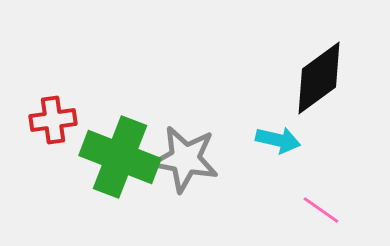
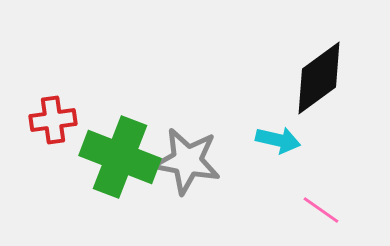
gray star: moved 2 px right, 2 px down
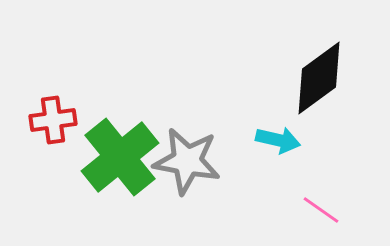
green cross: rotated 30 degrees clockwise
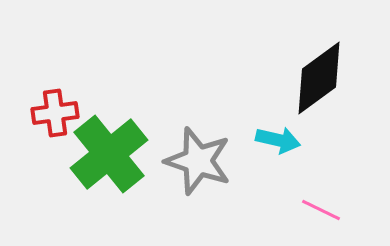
red cross: moved 2 px right, 7 px up
green cross: moved 11 px left, 3 px up
gray star: moved 11 px right; rotated 8 degrees clockwise
pink line: rotated 9 degrees counterclockwise
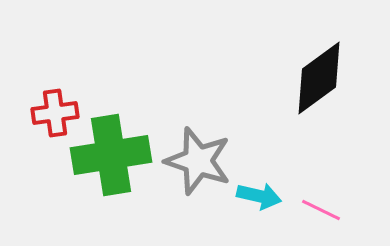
cyan arrow: moved 19 px left, 56 px down
green cross: moved 2 px right, 1 px down; rotated 30 degrees clockwise
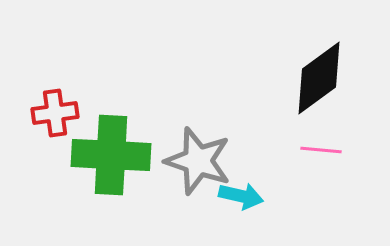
green cross: rotated 12 degrees clockwise
cyan arrow: moved 18 px left
pink line: moved 60 px up; rotated 21 degrees counterclockwise
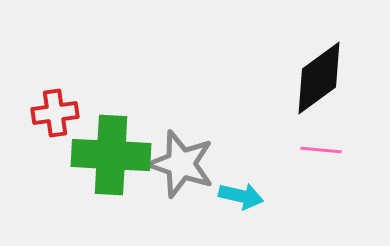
gray star: moved 17 px left, 3 px down
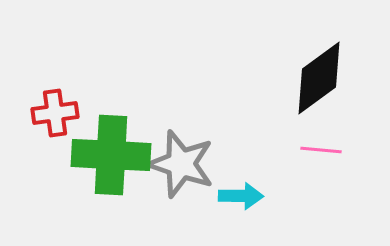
cyan arrow: rotated 12 degrees counterclockwise
